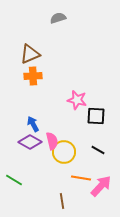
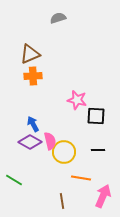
pink semicircle: moved 2 px left
black line: rotated 32 degrees counterclockwise
pink arrow: moved 2 px right, 10 px down; rotated 20 degrees counterclockwise
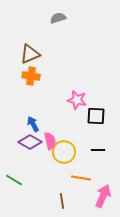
orange cross: moved 2 px left; rotated 12 degrees clockwise
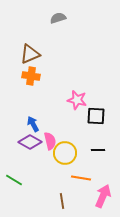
yellow circle: moved 1 px right, 1 px down
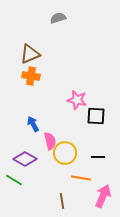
purple diamond: moved 5 px left, 17 px down
black line: moved 7 px down
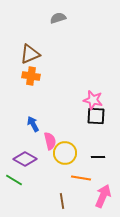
pink star: moved 16 px right
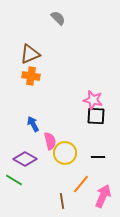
gray semicircle: rotated 63 degrees clockwise
orange line: moved 6 px down; rotated 60 degrees counterclockwise
